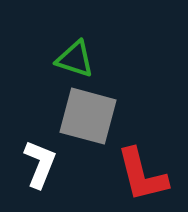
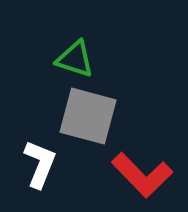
red L-shape: rotated 30 degrees counterclockwise
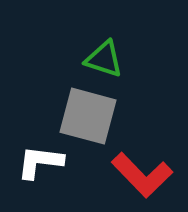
green triangle: moved 29 px right
white L-shape: moved 2 px up; rotated 105 degrees counterclockwise
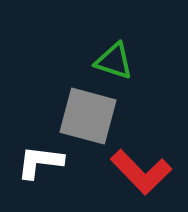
green triangle: moved 10 px right, 2 px down
red L-shape: moved 1 px left, 3 px up
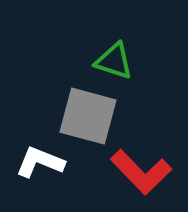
white L-shape: rotated 15 degrees clockwise
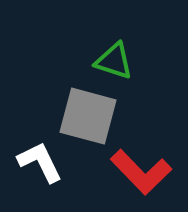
white L-shape: rotated 42 degrees clockwise
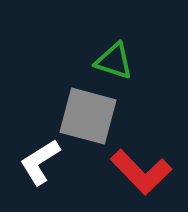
white L-shape: rotated 96 degrees counterclockwise
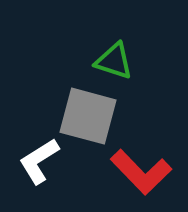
white L-shape: moved 1 px left, 1 px up
